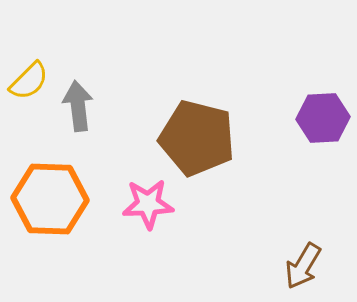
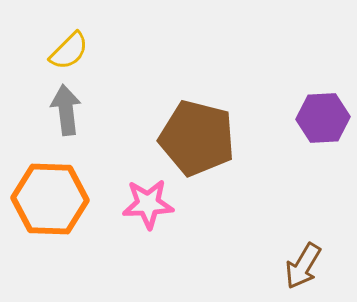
yellow semicircle: moved 40 px right, 30 px up
gray arrow: moved 12 px left, 4 px down
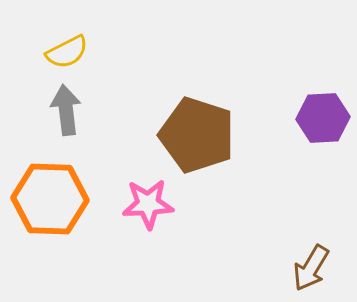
yellow semicircle: moved 2 px left, 1 px down; rotated 18 degrees clockwise
brown pentagon: moved 3 px up; rotated 4 degrees clockwise
brown arrow: moved 8 px right, 2 px down
